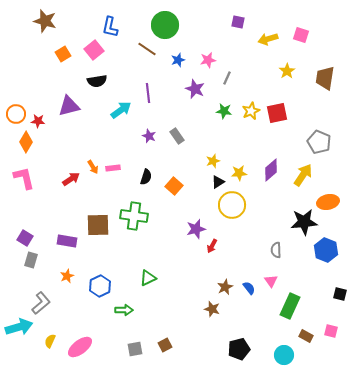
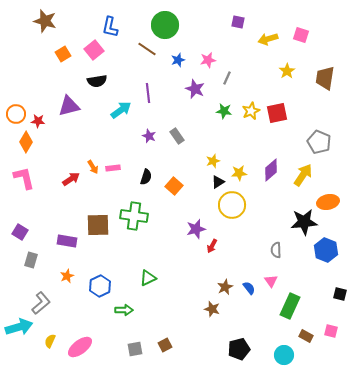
purple square at (25, 238): moved 5 px left, 6 px up
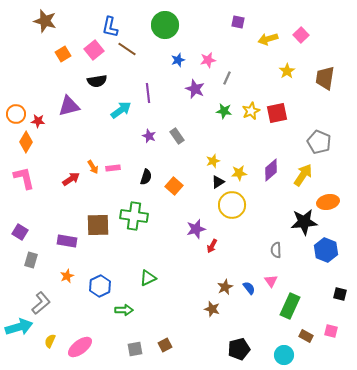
pink square at (301, 35): rotated 28 degrees clockwise
brown line at (147, 49): moved 20 px left
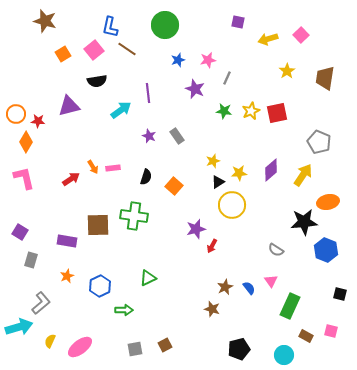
gray semicircle at (276, 250): rotated 56 degrees counterclockwise
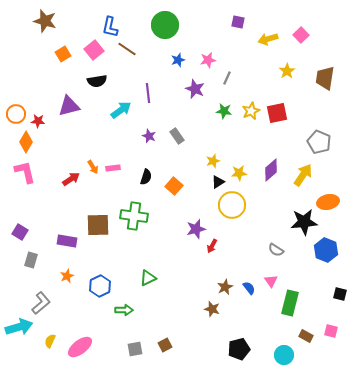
pink L-shape at (24, 178): moved 1 px right, 6 px up
green rectangle at (290, 306): moved 3 px up; rotated 10 degrees counterclockwise
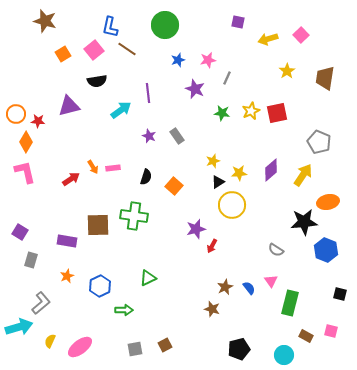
green star at (224, 111): moved 2 px left, 2 px down
